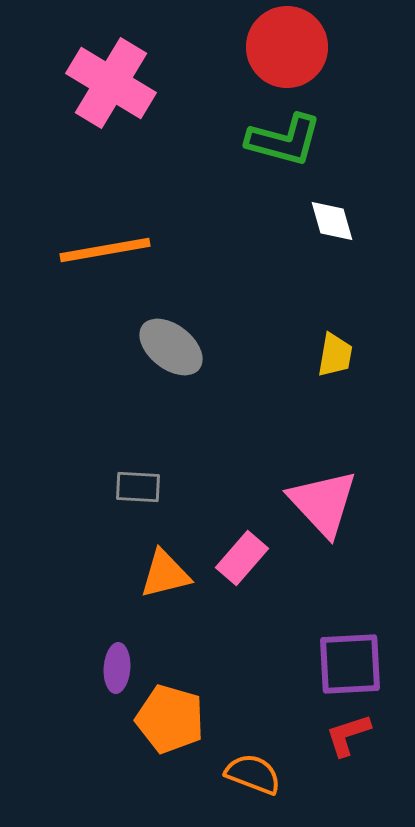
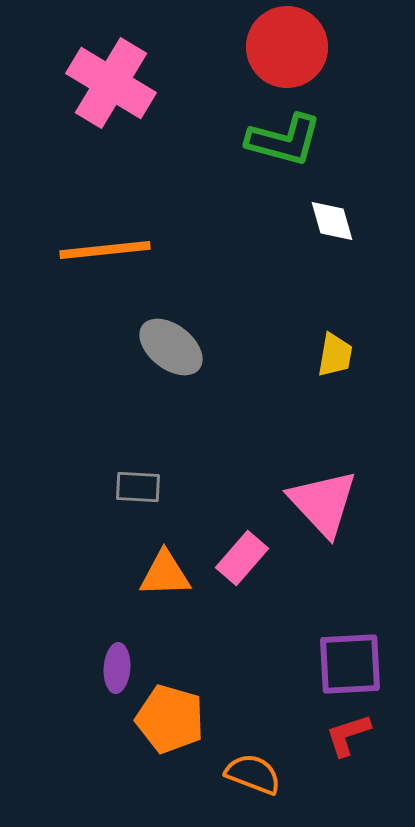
orange line: rotated 4 degrees clockwise
orange triangle: rotated 12 degrees clockwise
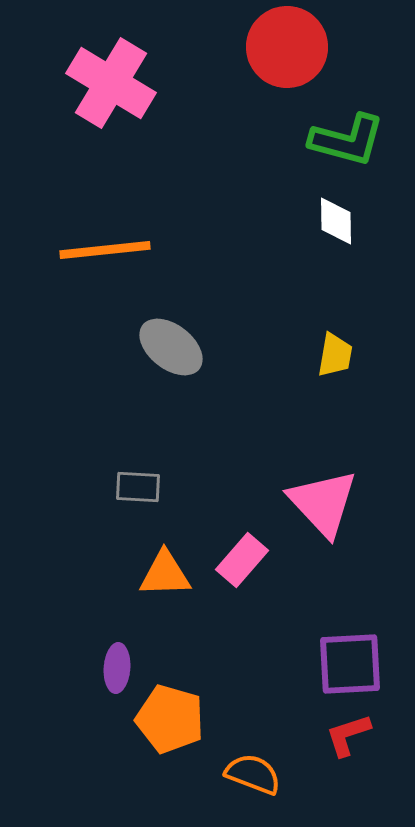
green L-shape: moved 63 px right
white diamond: moved 4 px right; rotated 15 degrees clockwise
pink rectangle: moved 2 px down
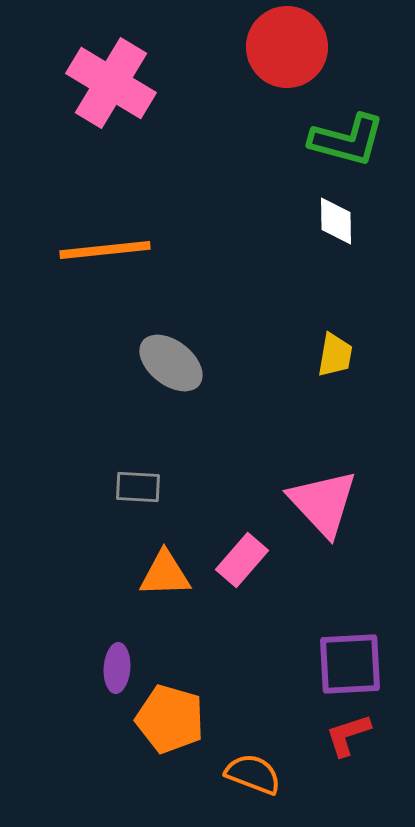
gray ellipse: moved 16 px down
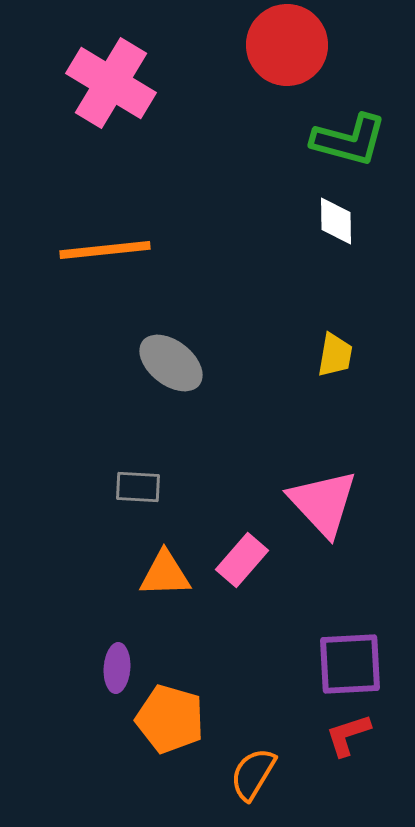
red circle: moved 2 px up
green L-shape: moved 2 px right
orange semicircle: rotated 80 degrees counterclockwise
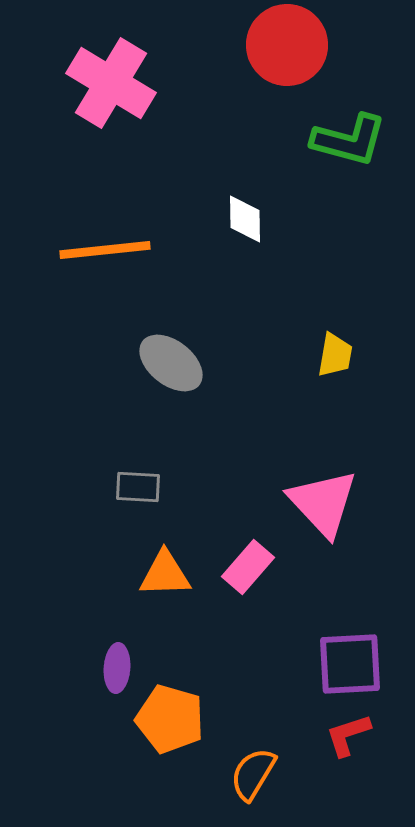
white diamond: moved 91 px left, 2 px up
pink rectangle: moved 6 px right, 7 px down
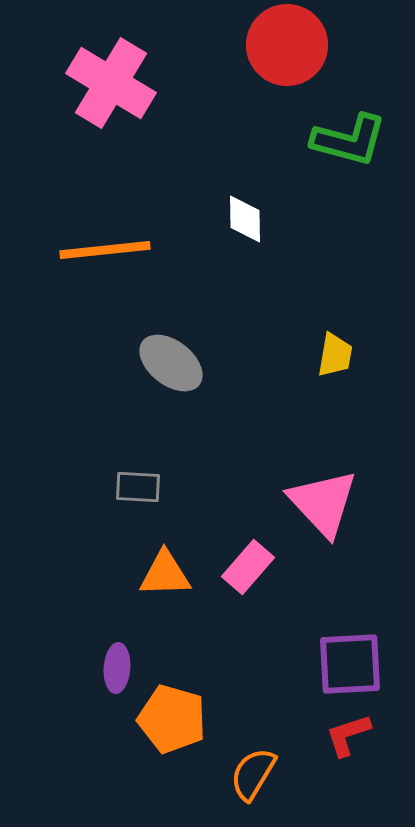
orange pentagon: moved 2 px right
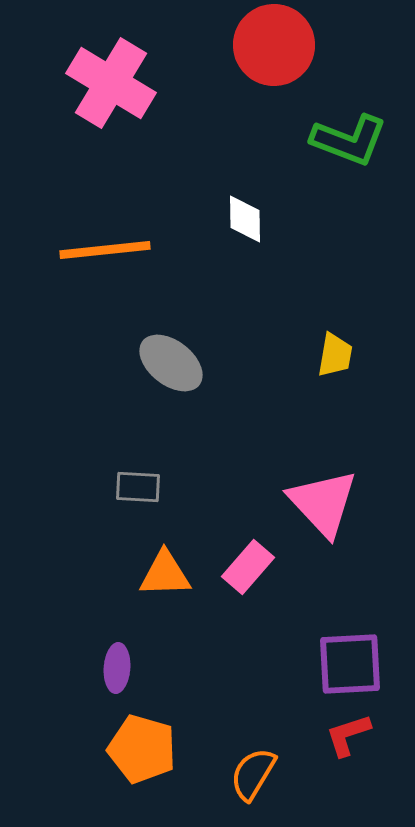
red circle: moved 13 px left
green L-shape: rotated 6 degrees clockwise
orange pentagon: moved 30 px left, 30 px down
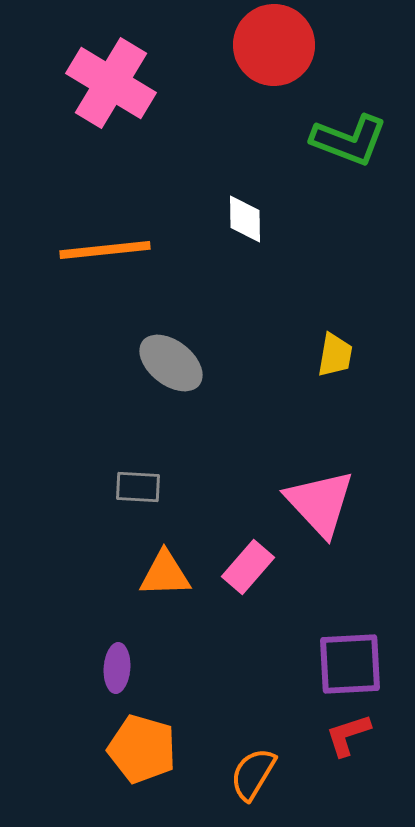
pink triangle: moved 3 px left
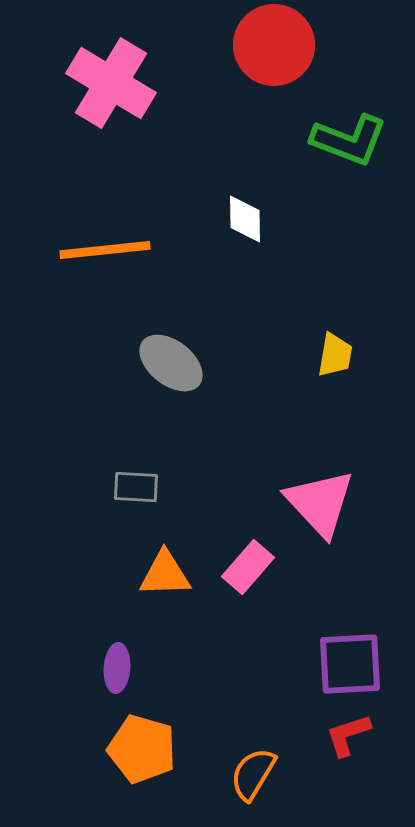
gray rectangle: moved 2 px left
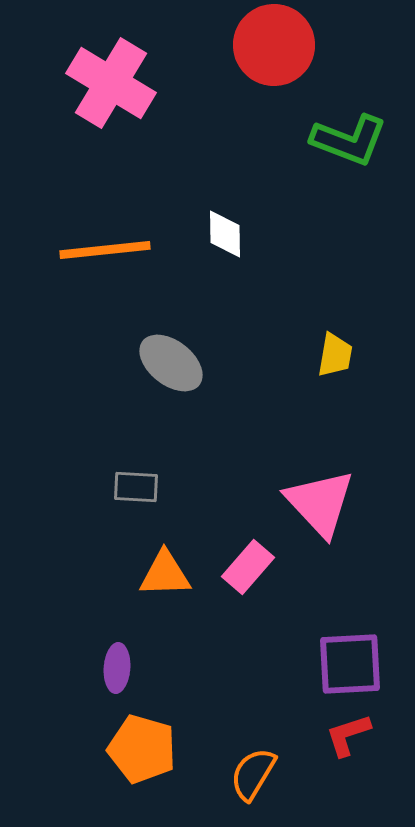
white diamond: moved 20 px left, 15 px down
